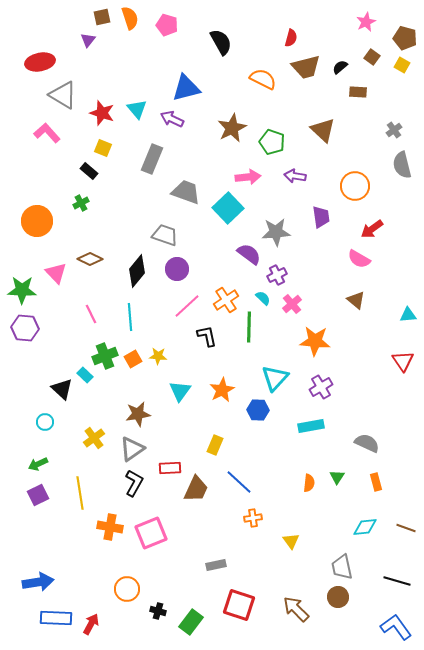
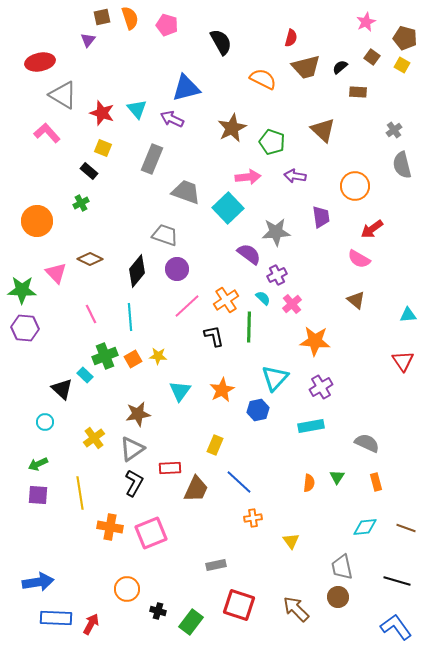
black L-shape at (207, 336): moved 7 px right
blue hexagon at (258, 410): rotated 15 degrees counterclockwise
purple square at (38, 495): rotated 30 degrees clockwise
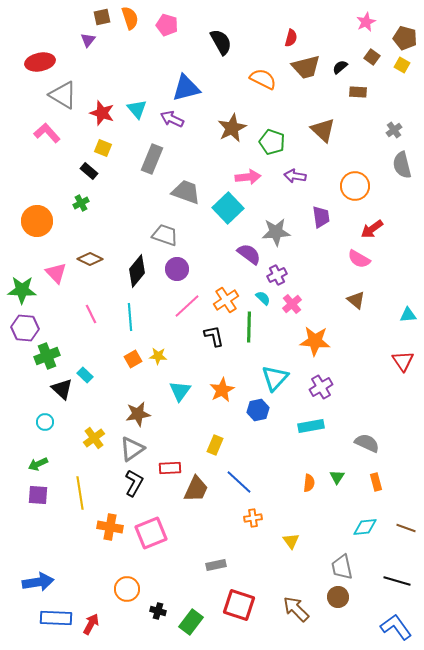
green cross at (105, 356): moved 58 px left
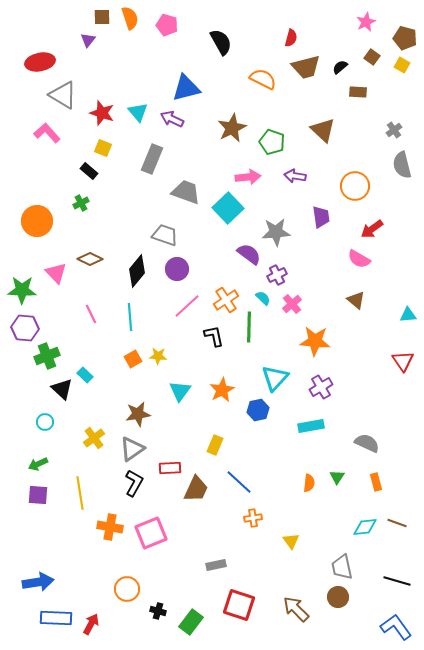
brown square at (102, 17): rotated 12 degrees clockwise
cyan triangle at (137, 109): moved 1 px right, 3 px down
brown line at (406, 528): moved 9 px left, 5 px up
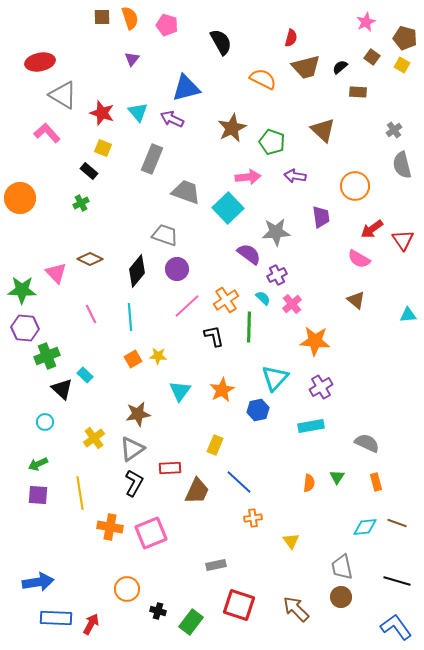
purple triangle at (88, 40): moved 44 px right, 19 px down
orange circle at (37, 221): moved 17 px left, 23 px up
red triangle at (403, 361): moved 121 px up
brown trapezoid at (196, 489): moved 1 px right, 2 px down
brown circle at (338, 597): moved 3 px right
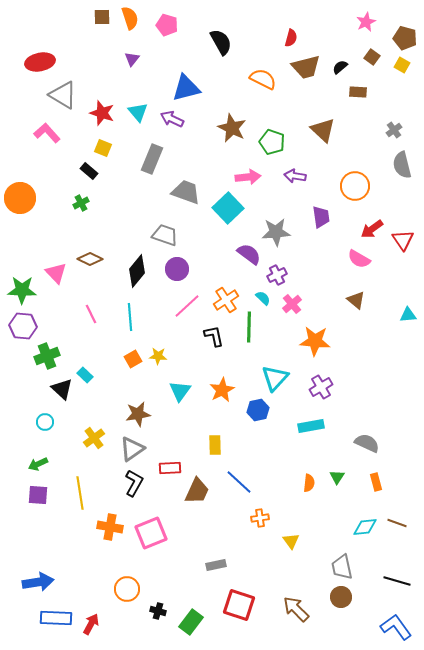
brown star at (232, 128): rotated 20 degrees counterclockwise
purple hexagon at (25, 328): moved 2 px left, 2 px up
yellow rectangle at (215, 445): rotated 24 degrees counterclockwise
orange cross at (253, 518): moved 7 px right
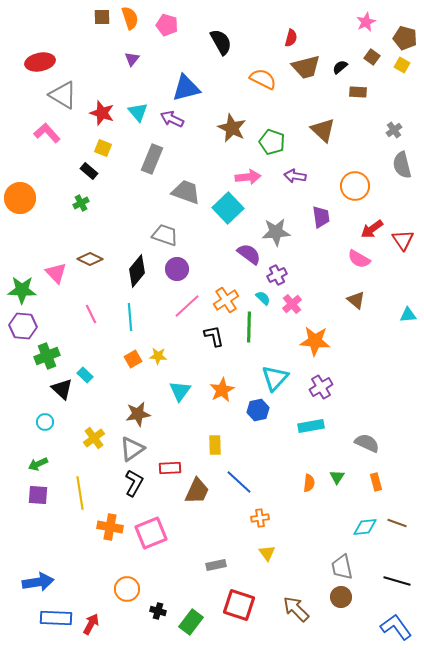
yellow triangle at (291, 541): moved 24 px left, 12 px down
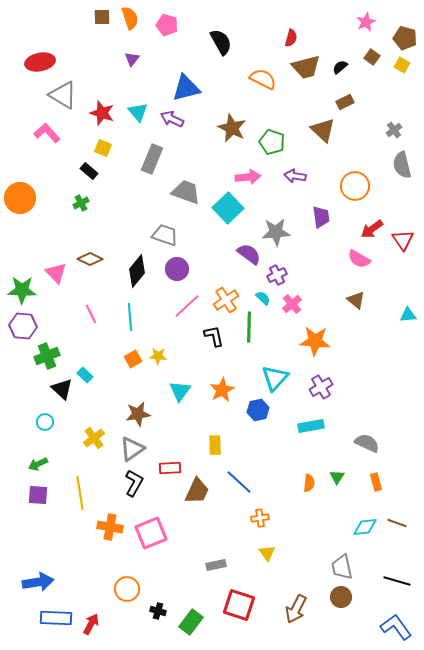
brown rectangle at (358, 92): moved 13 px left, 10 px down; rotated 30 degrees counterclockwise
brown arrow at (296, 609): rotated 108 degrees counterclockwise
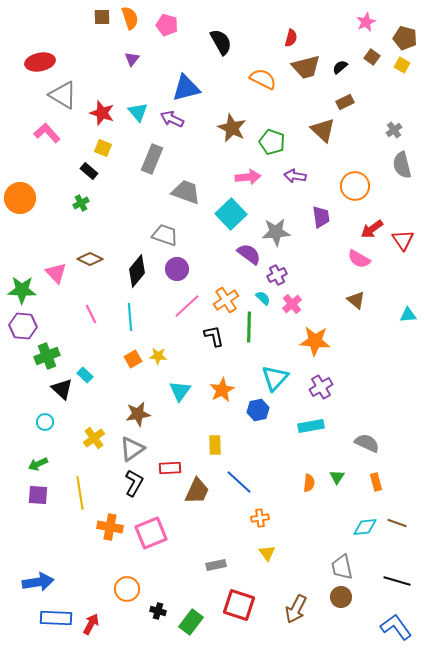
cyan square at (228, 208): moved 3 px right, 6 px down
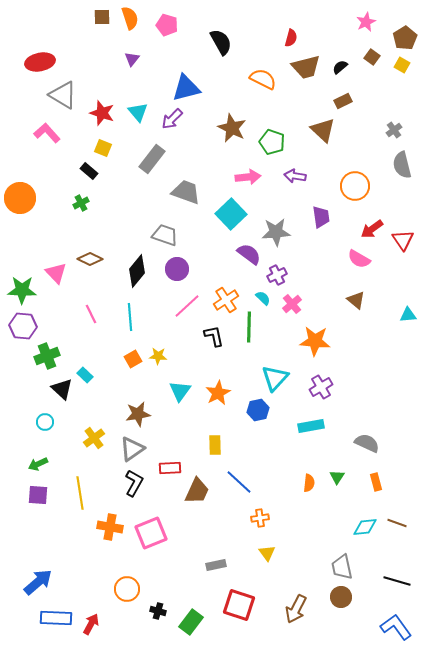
brown pentagon at (405, 38): rotated 25 degrees clockwise
brown rectangle at (345, 102): moved 2 px left, 1 px up
purple arrow at (172, 119): rotated 70 degrees counterclockwise
gray rectangle at (152, 159): rotated 16 degrees clockwise
orange star at (222, 390): moved 4 px left, 3 px down
blue arrow at (38, 582): rotated 32 degrees counterclockwise
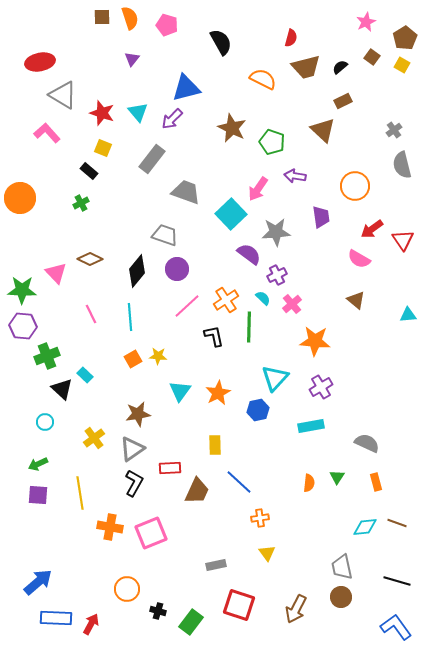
pink arrow at (248, 177): moved 10 px right, 12 px down; rotated 130 degrees clockwise
